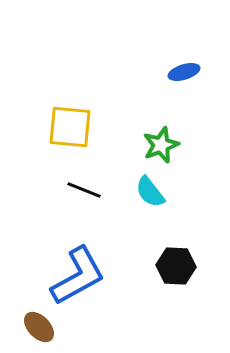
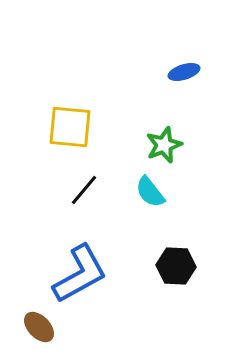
green star: moved 3 px right
black line: rotated 72 degrees counterclockwise
blue L-shape: moved 2 px right, 2 px up
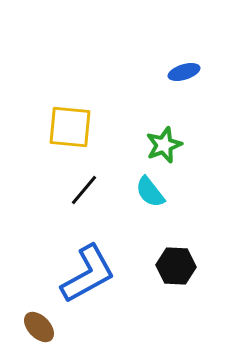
blue L-shape: moved 8 px right
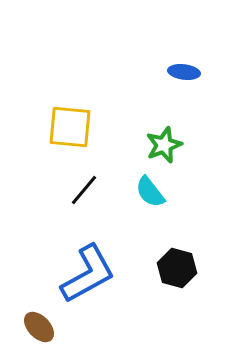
blue ellipse: rotated 24 degrees clockwise
black hexagon: moved 1 px right, 2 px down; rotated 12 degrees clockwise
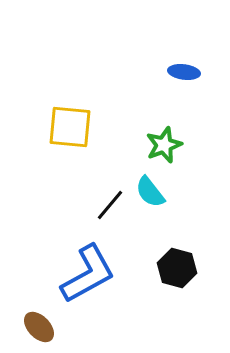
black line: moved 26 px right, 15 px down
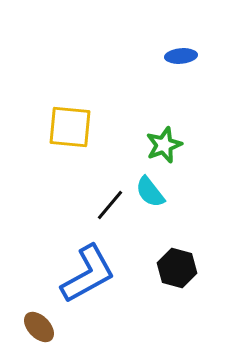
blue ellipse: moved 3 px left, 16 px up; rotated 12 degrees counterclockwise
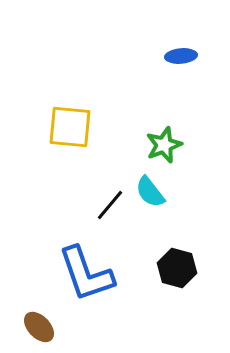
blue L-shape: moved 2 px left; rotated 100 degrees clockwise
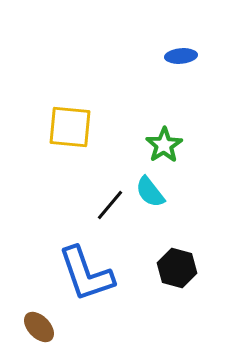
green star: rotated 12 degrees counterclockwise
